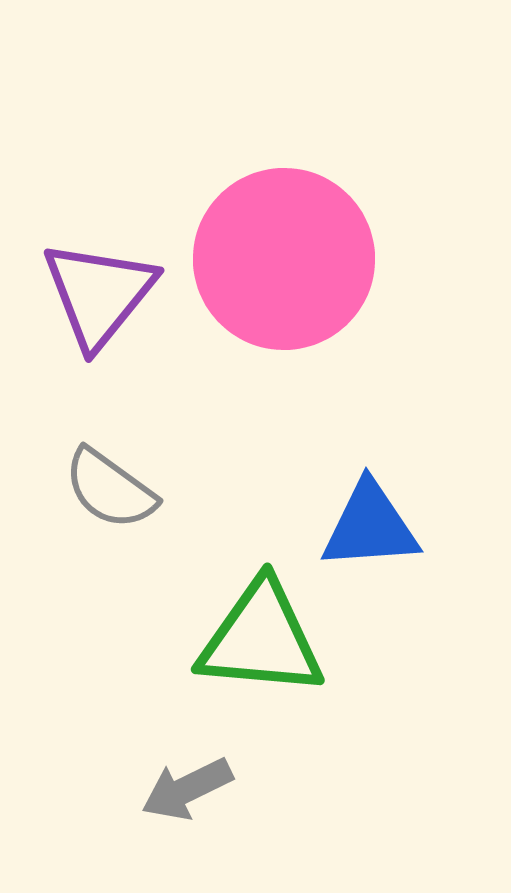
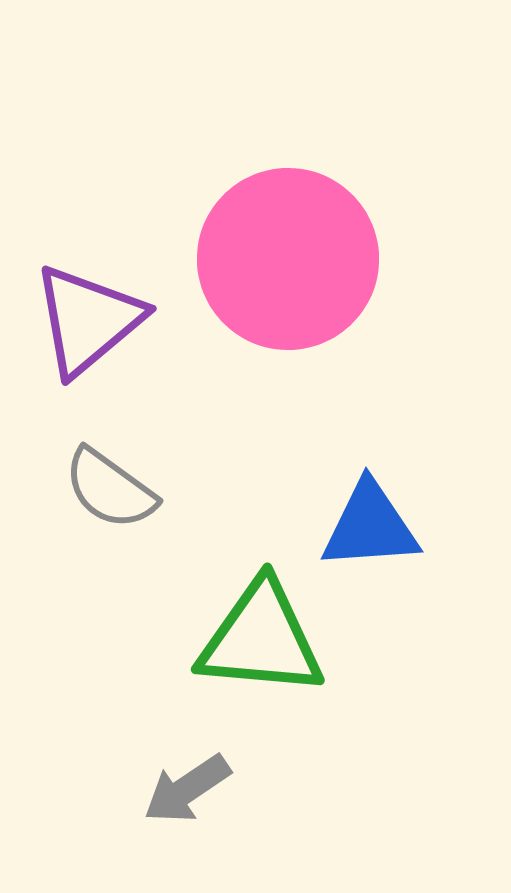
pink circle: moved 4 px right
purple triangle: moved 11 px left, 26 px down; rotated 11 degrees clockwise
gray arrow: rotated 8 degrees counterclockwise
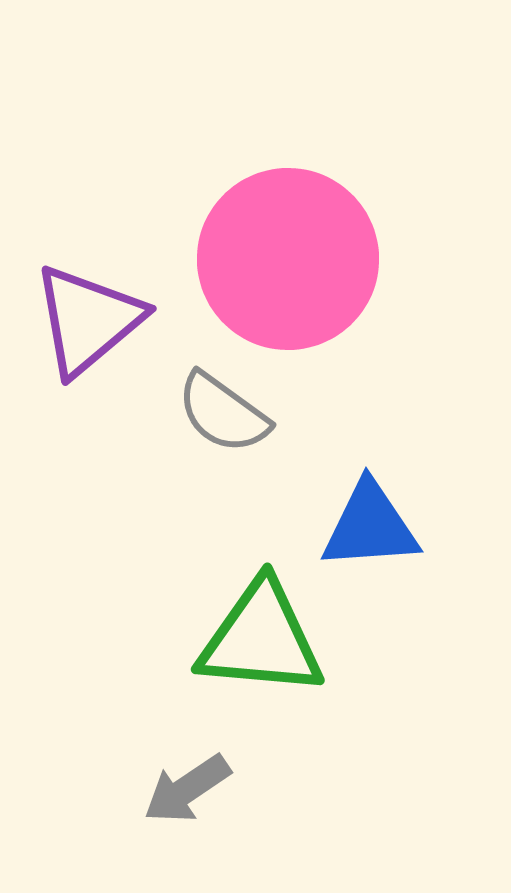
gray semicircle: moved 113 px right, 76 px up
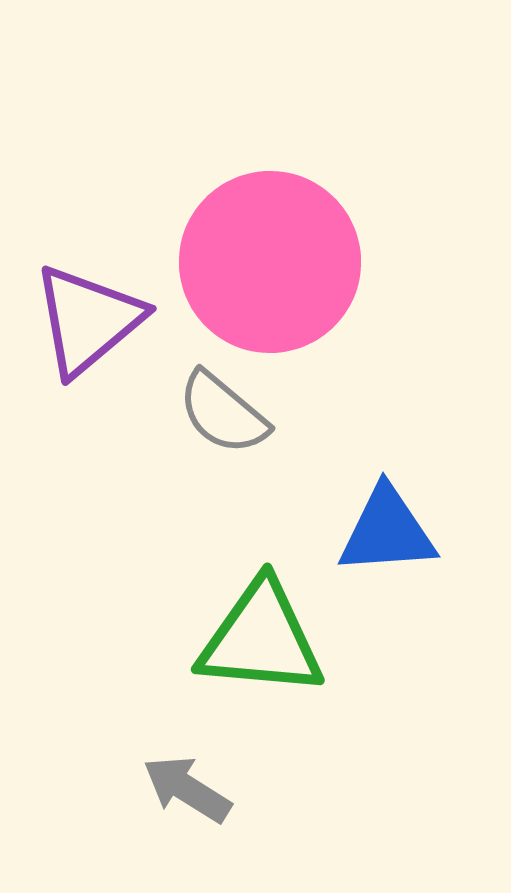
pink circle: moved 18 px left, 3 px down
gray semicircle: rotated 4 degrees clockwise
blue triangle: moved 17 px right, 5 px down
gray arrow: rotated 66 degrees clockwise
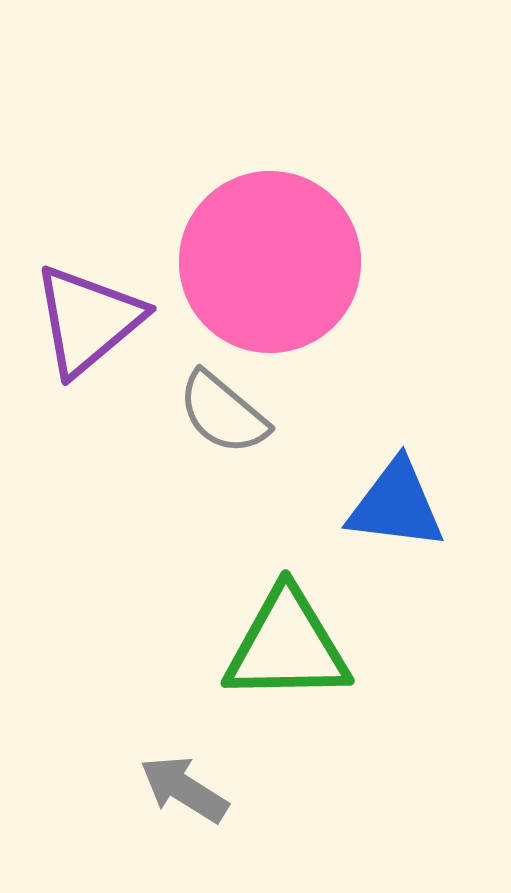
blue triangle: moved 9 px right, 26 px up; rotated 11 degrees clockwise
green triangle: moved 26 px right, 7 px down; rotated 6 degrees counterclockwise
gray arrow: moved 3 px left
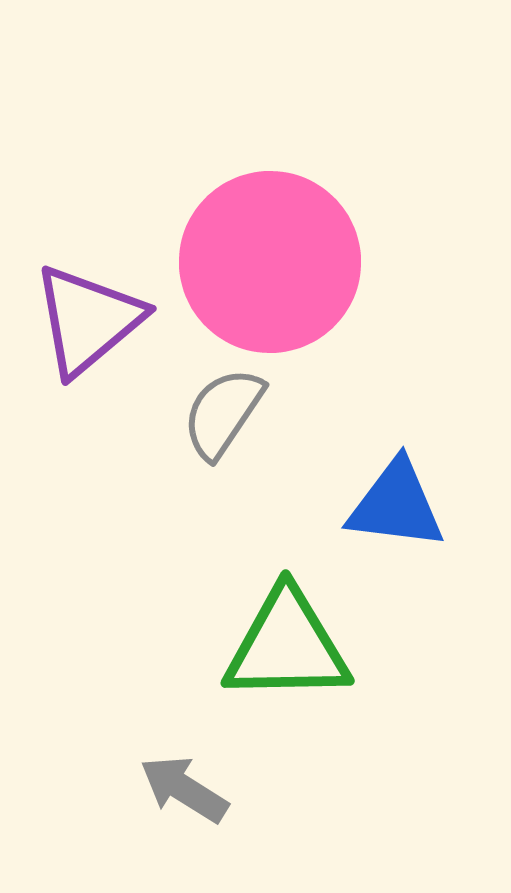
gray semicircle: rotated 84 degrees clockwise
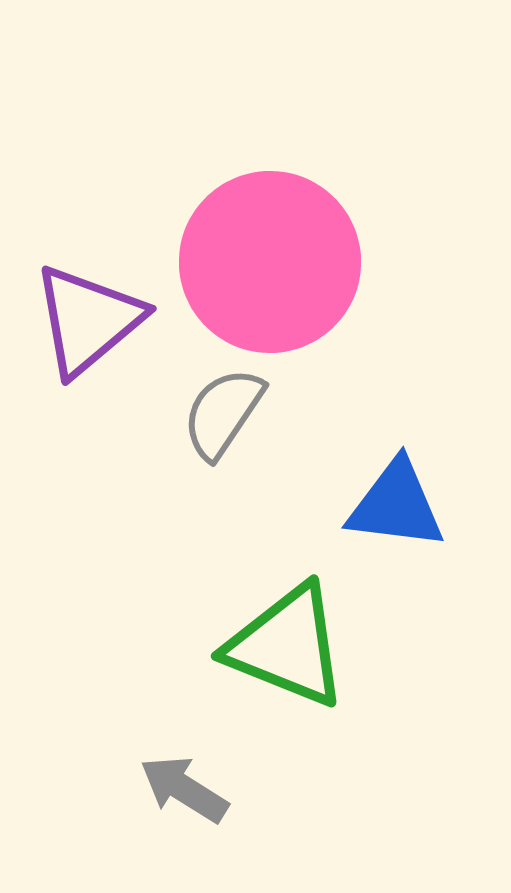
green triangle: rotated 23 degrees clockwise
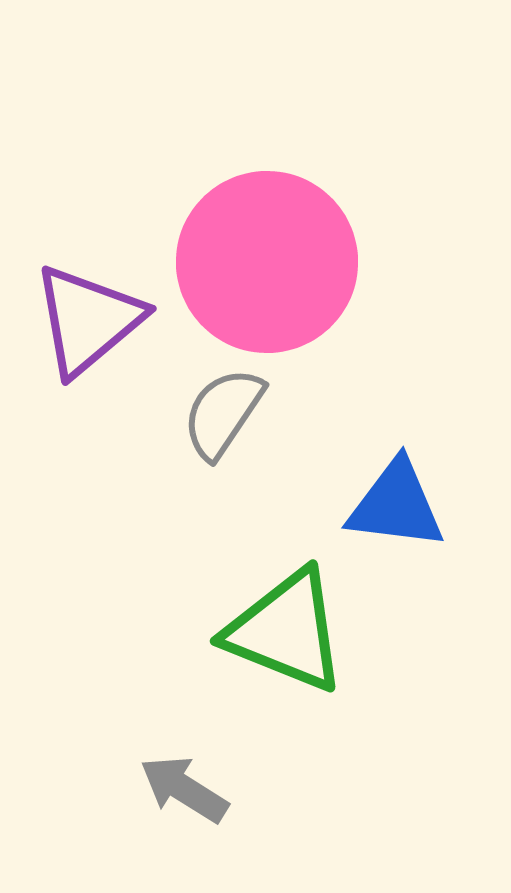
pink circle: moved 3 px left
green triangle: moved 1 px left, 15 px up
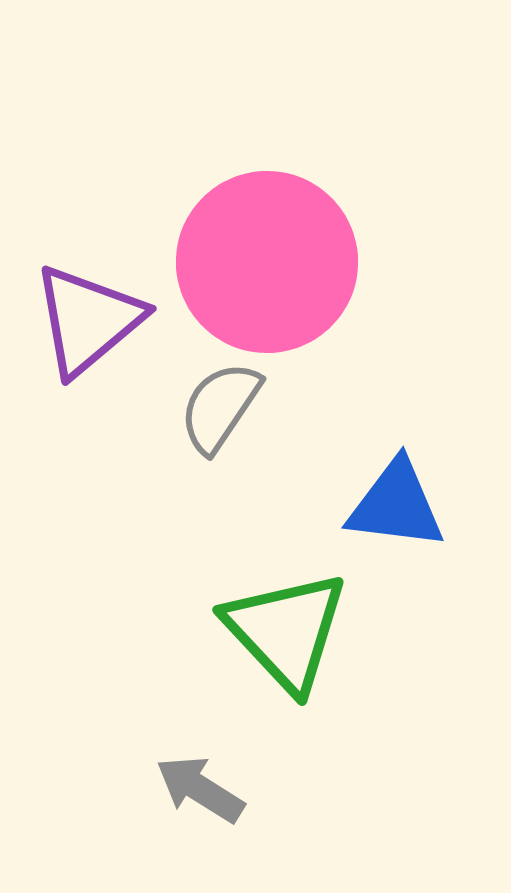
gray semicircle: moved 3 px left, 6 px up
green triangle: rotated 25 degrees clockwise
gray arrow: moved 16 px right
